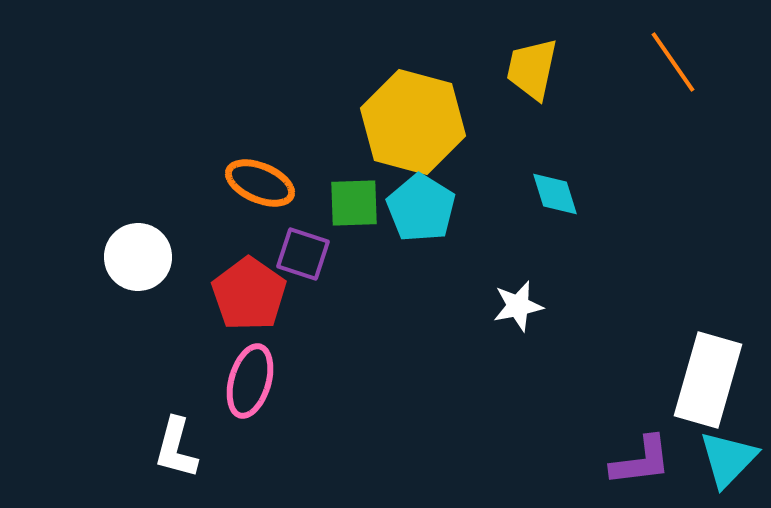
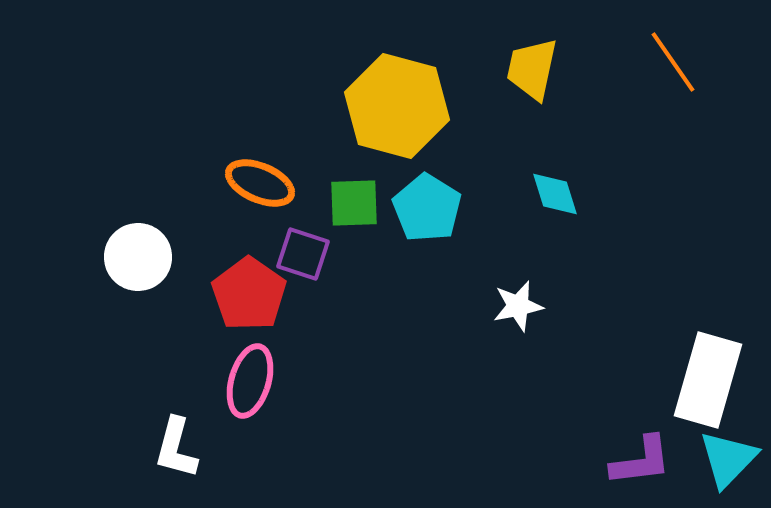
yellow hexagon: moved 16 px left, 16 px up
cyan pentagon: moved 6 px right
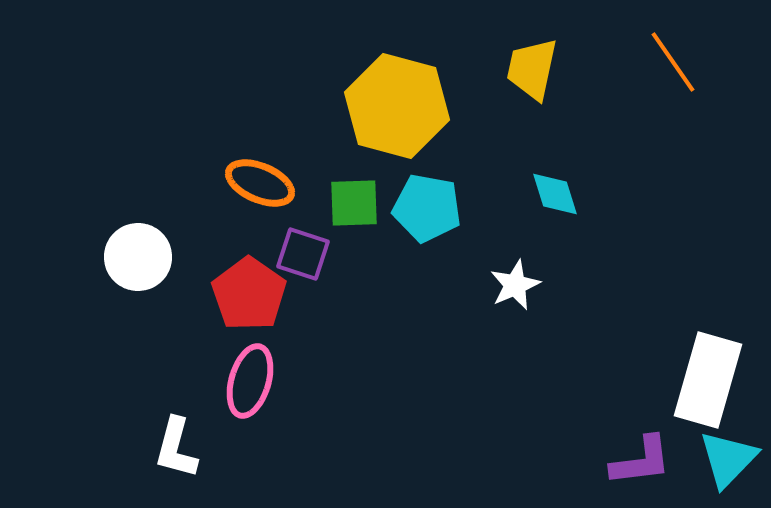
cyan pentagon: rotated 22 degrees counterclockwise
white star: moved 3 px left, 21 px up; rotated 12 degrees counterclockwise
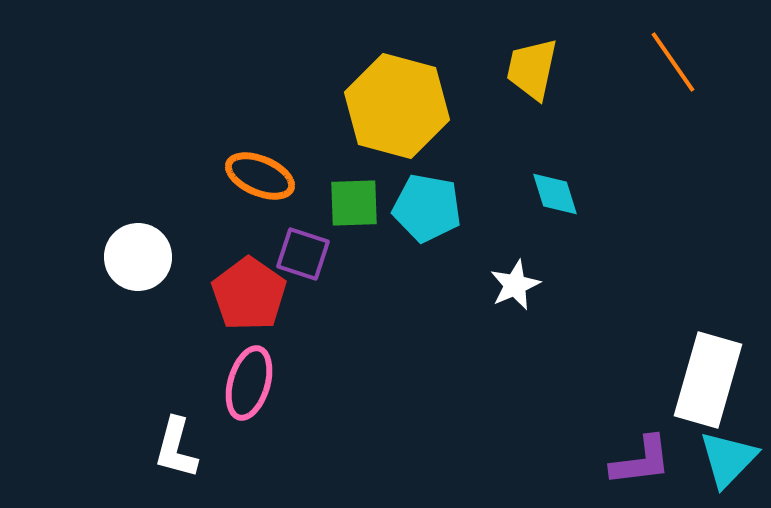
orange ellipse: moved 7 px up
pink ellipse: moved 1 px left, 2 px down
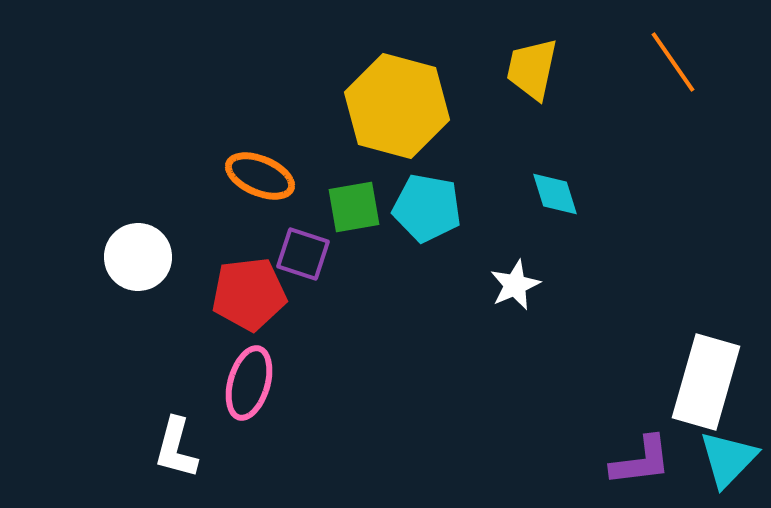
green square: moved 4 px down; rotated 8 degrees counterclockwise
red pentagon: rotated 30 degrees clockwise
white rectangle: moved 2 px left, 2 px down
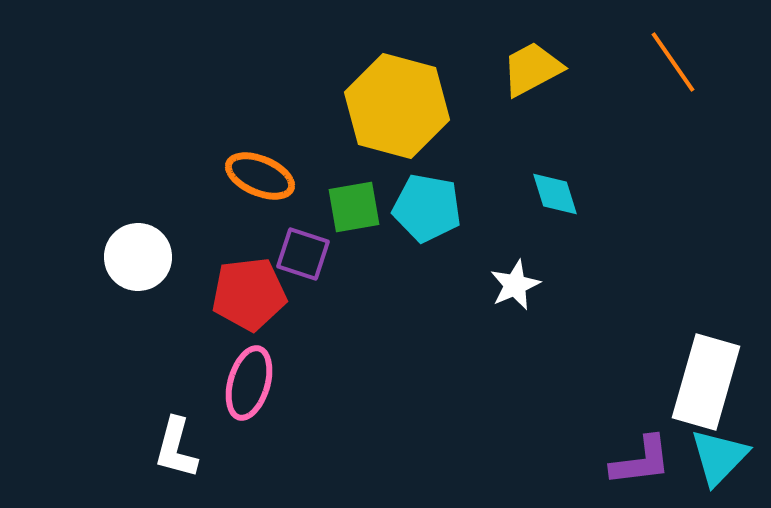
yellow trapezoid: rotated 50 degrees clockwise
cyan triangle: moved 9 px left, 2 px up
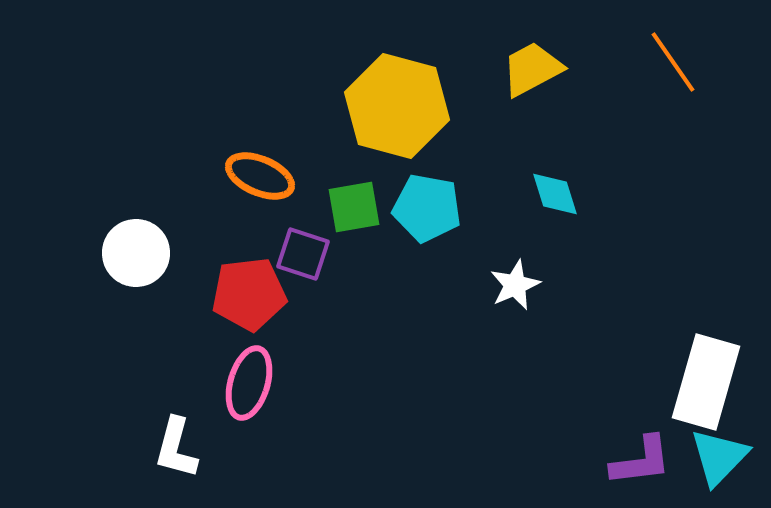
white circle: moved 2 px left, 4 px up
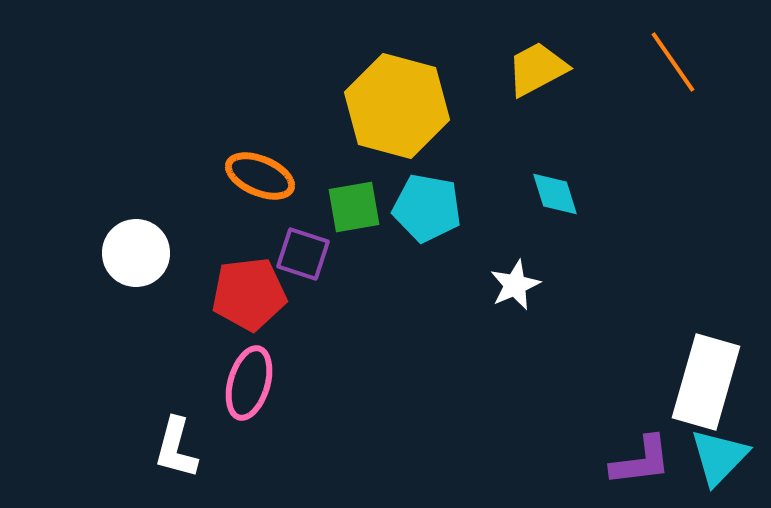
yellow trapezoid: moved 5 px right
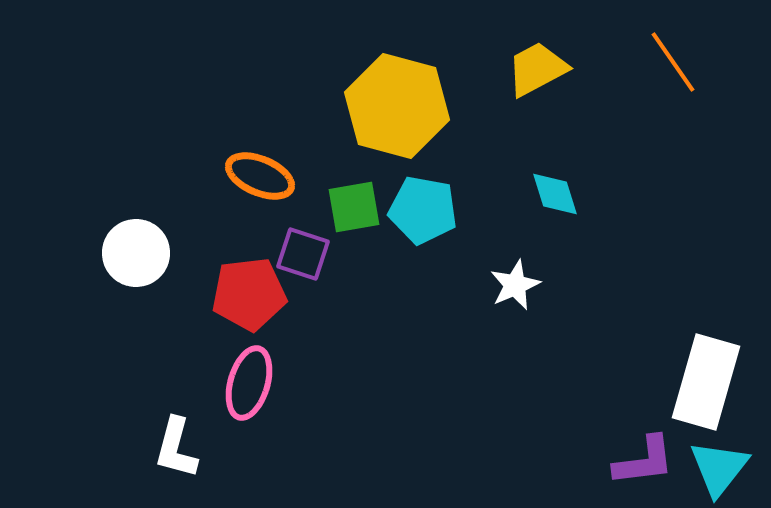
cyan pentagon: moved 4 px left, 2 px down
cyan triangle: moved 11 px down; rotated 6 degrees counterclockwise
purple L-shape: moved 3 px right
